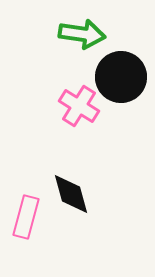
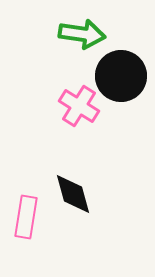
black circle: moved 1 px up
black diamond: moved 2 px right
pink rectangle: rotated 6 degrees counterclockwise
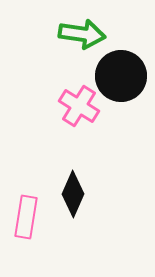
black diamond: rotated 39 degrees clockwise
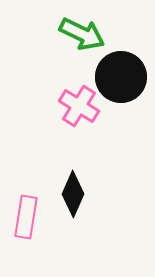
green arrow: rotated 18 degrees clockwise
black circle: moved 1 px down
